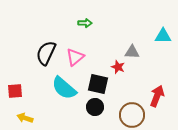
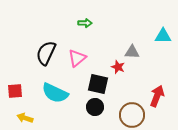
pink triangle: moved 2 px right, 1 px down
cyan semicircle: moved 9 px left, 5 px down; rotated 16 degrees counterclockwise
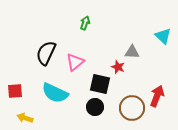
green arrow: rotated 72 degrees counterclockwise
cyan triangle: rotated 42 degrees clockwise
pink triangle: moved 2 px left, 4 px down
black square: moved 2 px right
brown circle: moved 7 px up
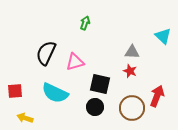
pink triangle: rotated 24 degrees clockwise
red star: moved 12 px right, 4 px down
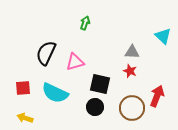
red square: moved 8 px right, 3 px up
